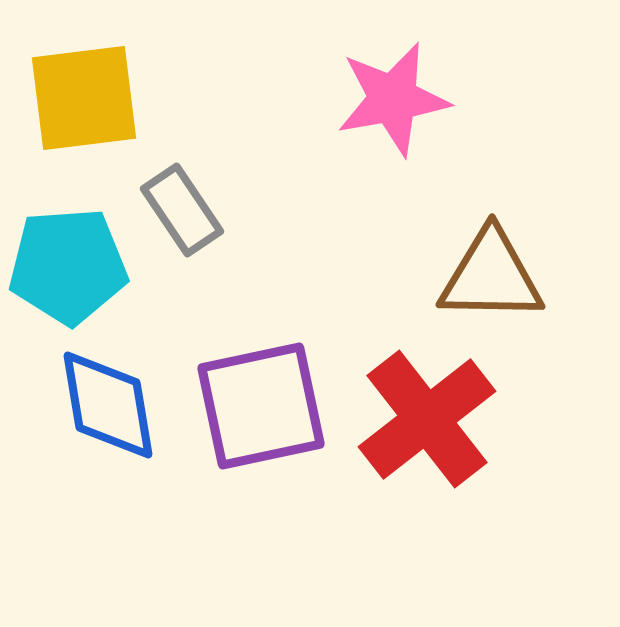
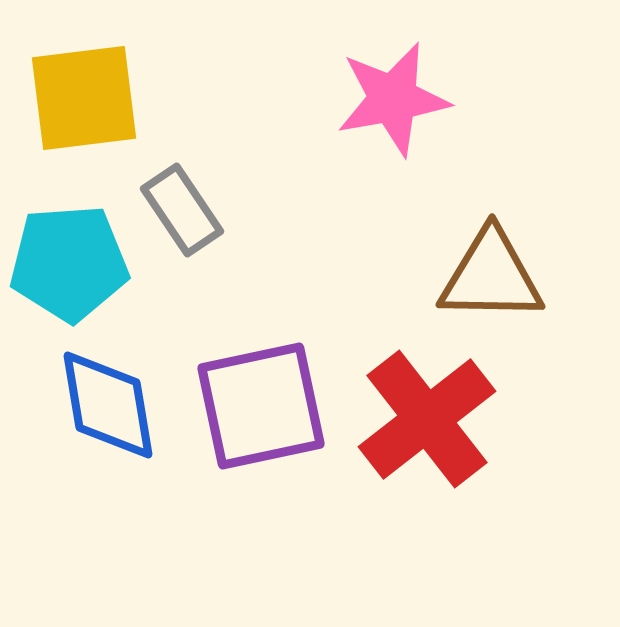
cyan pentagon: moved 1 px right, 3 px up
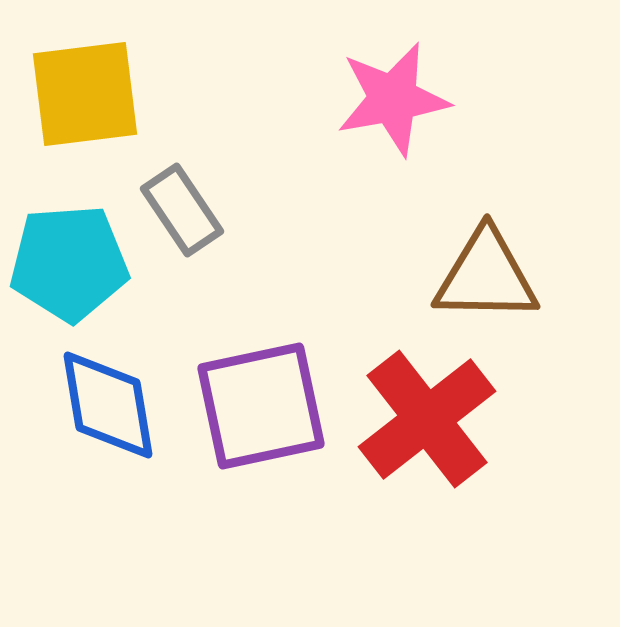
yellow square: moved 1 px right, 4 px up
brown triangle: moved 5 px left
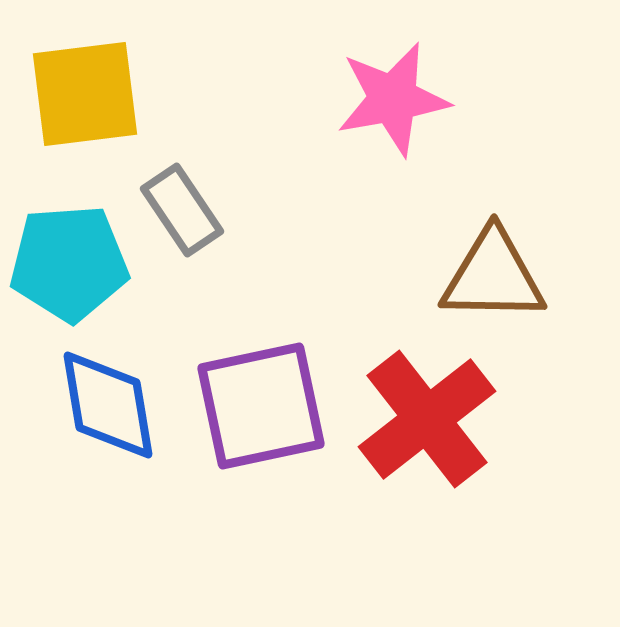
brown triangle: moved 7 px right
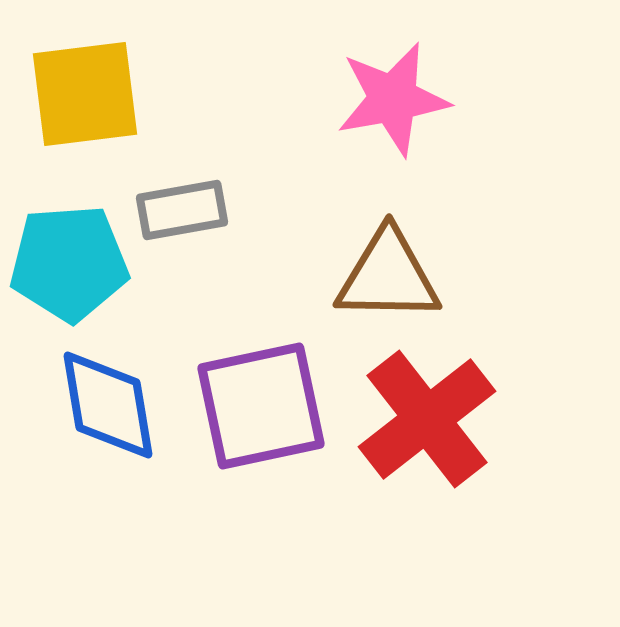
gray rectangle: rotated 66 degrees counterclockwise
brown triangle: moved 105 px left
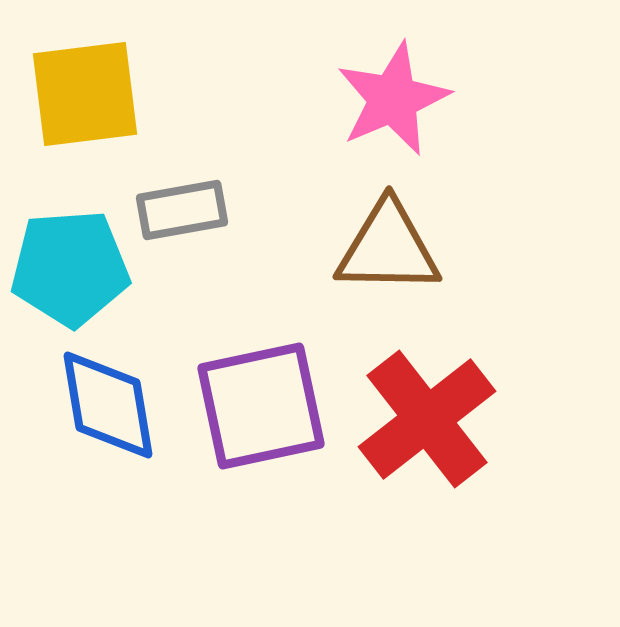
pink star: rotated 13 degrees counterclockwise
cyan pentagon: moved 1 px right, 5 px down
brown triangle: moved 28 px up
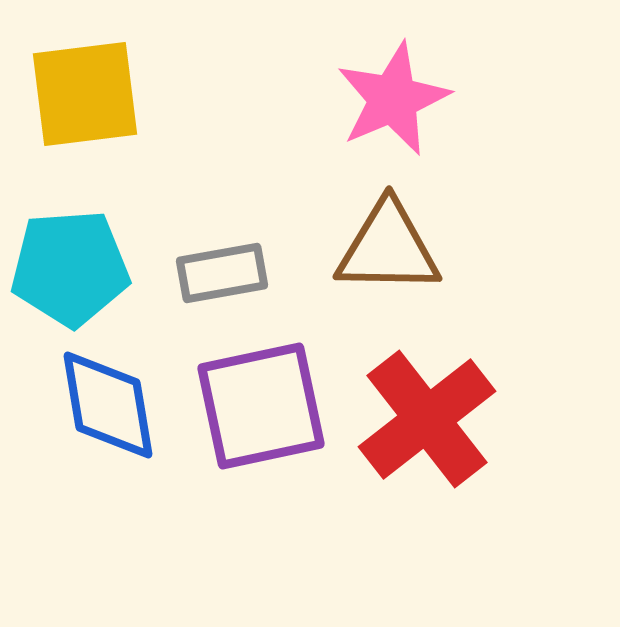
gray rectangle: moved 40 px right, 63 px down
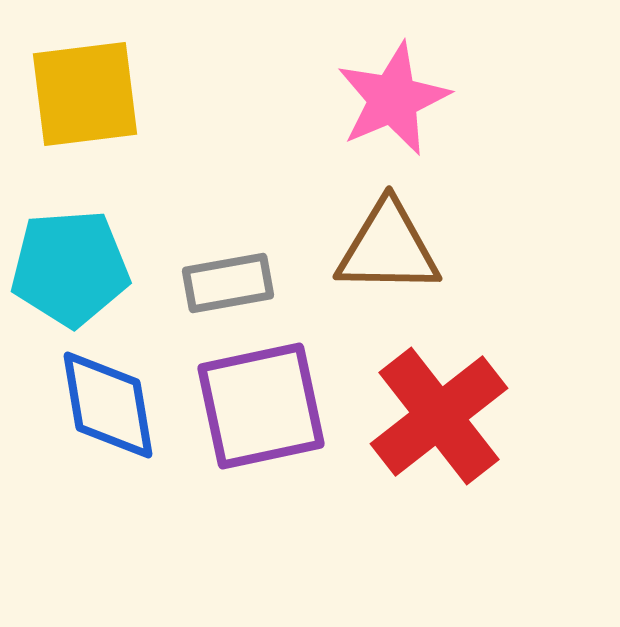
gray rectangle: moved 6 px right, 10 px down
red cross: moved 12 px right, 3 px up
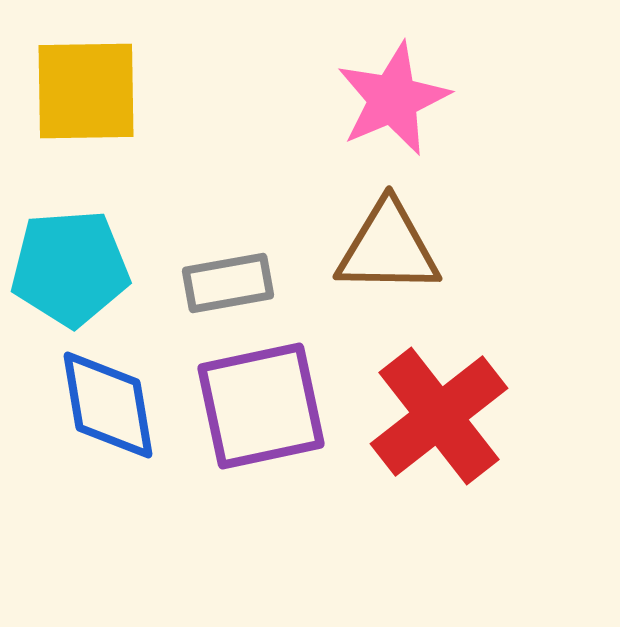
yellow square: moved 1 px right, 3 px up; rotated 6 degrees clockwise
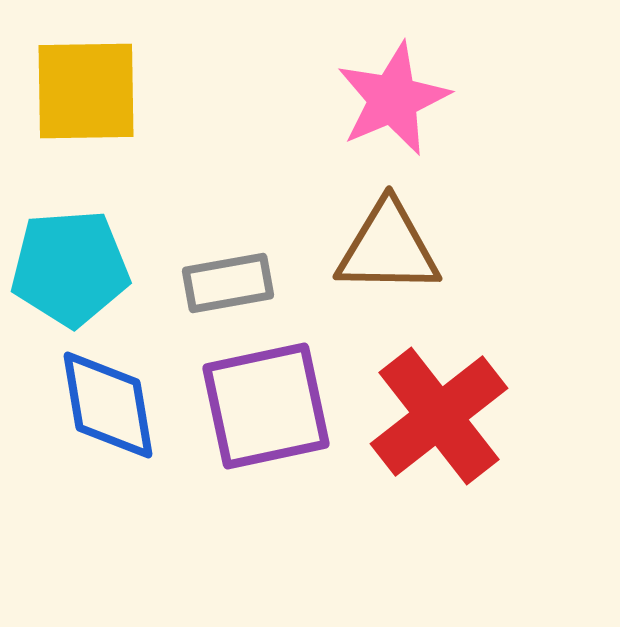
purple square: moved 5 px right
